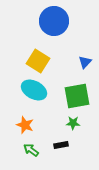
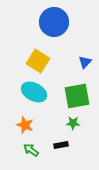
blue circle: moved 1 px down
cyan ellipse: moved 2 px down
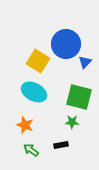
blue circle: moved 12 px right, 22 px down
green square: moved 2 px right, 1 px down; rotated 24 degrees clockwise
green star: moved 1 px left, 1 px up
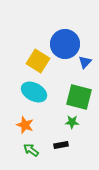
blue circle: moved 1 px left
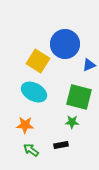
blue triangle: moved 4 px right, 3 px down; rotated 24 degrees clockwise
orange star: rotated 18 degrees counterclockwise
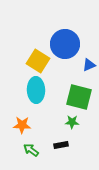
cyan ellipse: moved 2 px right, 2 px up; rotated 60 degrees clockwise
orange star: moved 3 px left
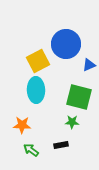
blue circle: moved 1 px right
yellow square: rotated 30 degrees clockwise
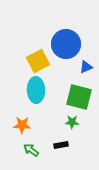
blue triangle: moved 3 px left, 2 px down
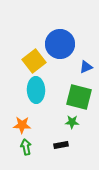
blue circle: moved 6 px left
yellow square: moved 4 px left; rotated 10 degrees counterclockwise
green arrow: moved 5 px left, 3 px up; rotated 42 degrees clockwise
